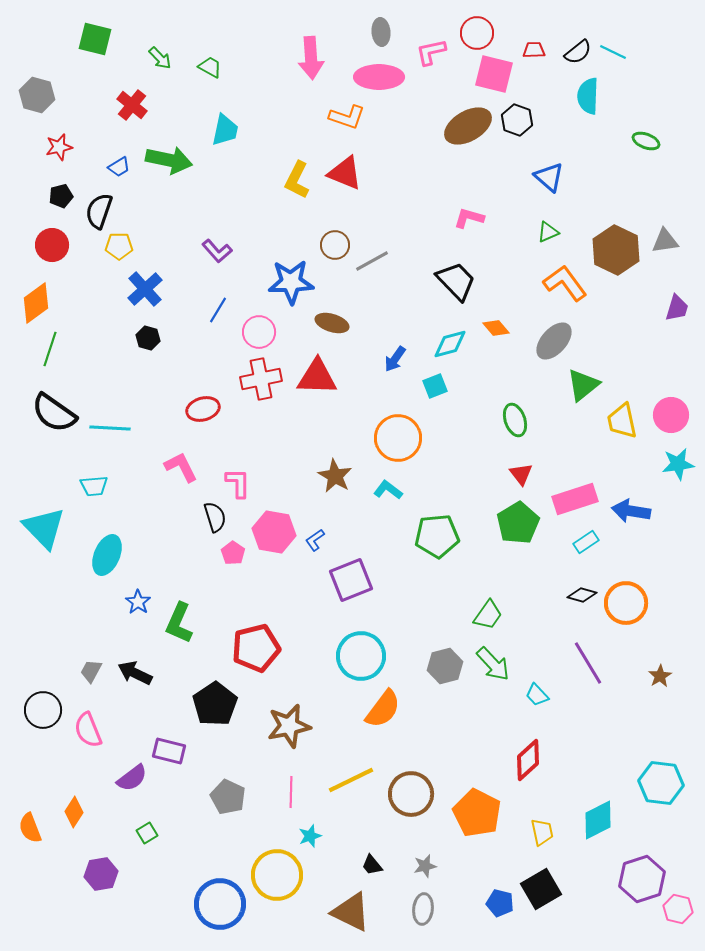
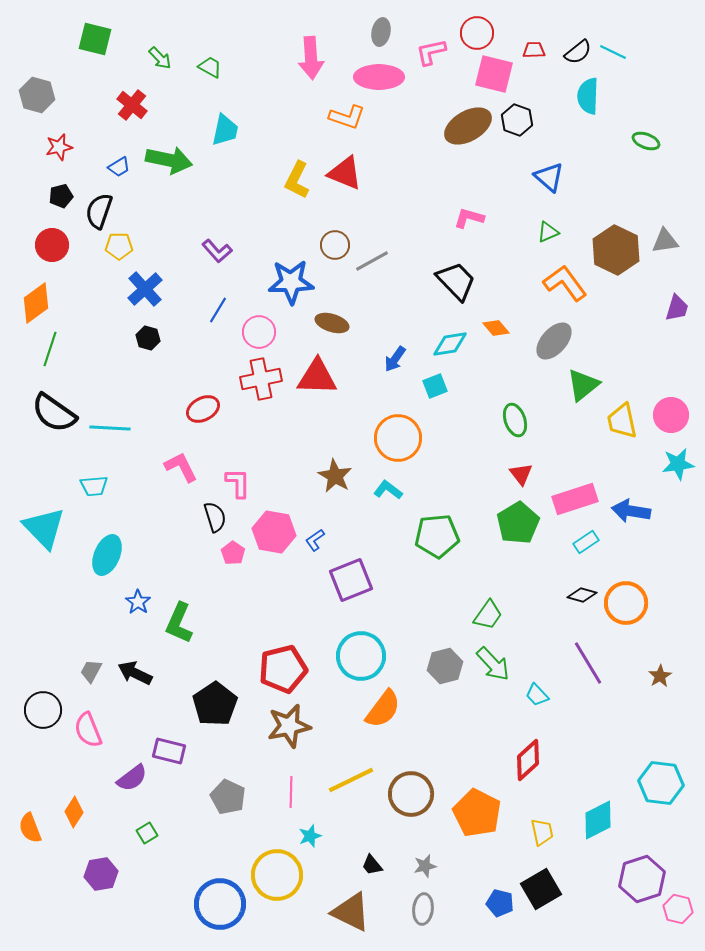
gray ellipse at (381, 32): rotated 16 degrees clockwise
cyan diamond at (450, 344): rotated 6 degrees clockwise
red ellipse at (203, 409): rotated 12 degrees counterclockwise
red pentagon at (256, 648): moved 27 px right, 21 px down
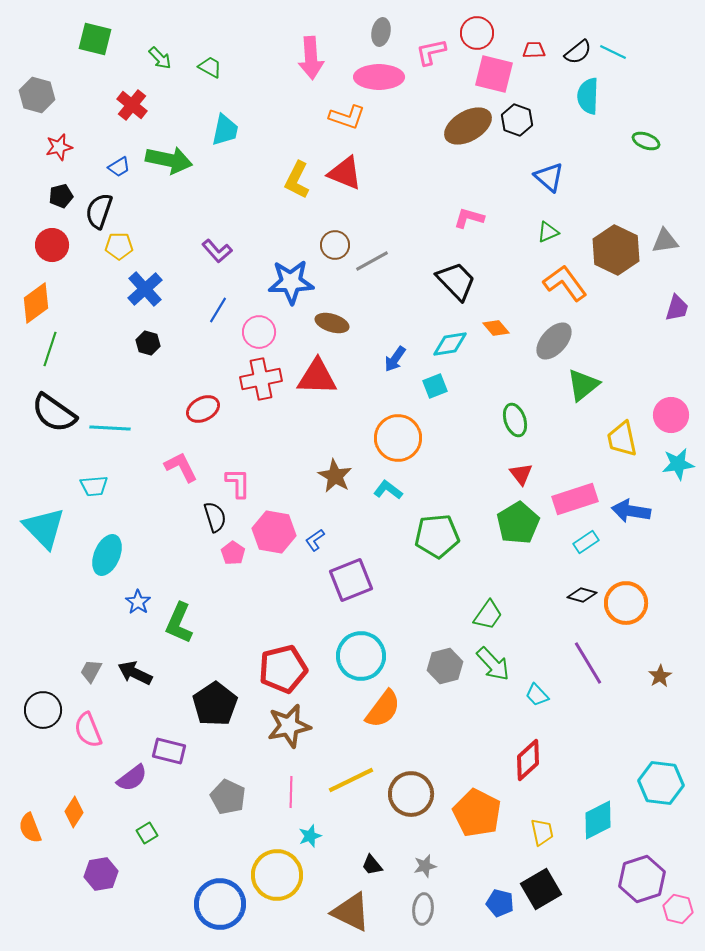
black hexagon at (148, 338): moved 5 px down
yellow trapezoid at (622, 421): moved 18 px down
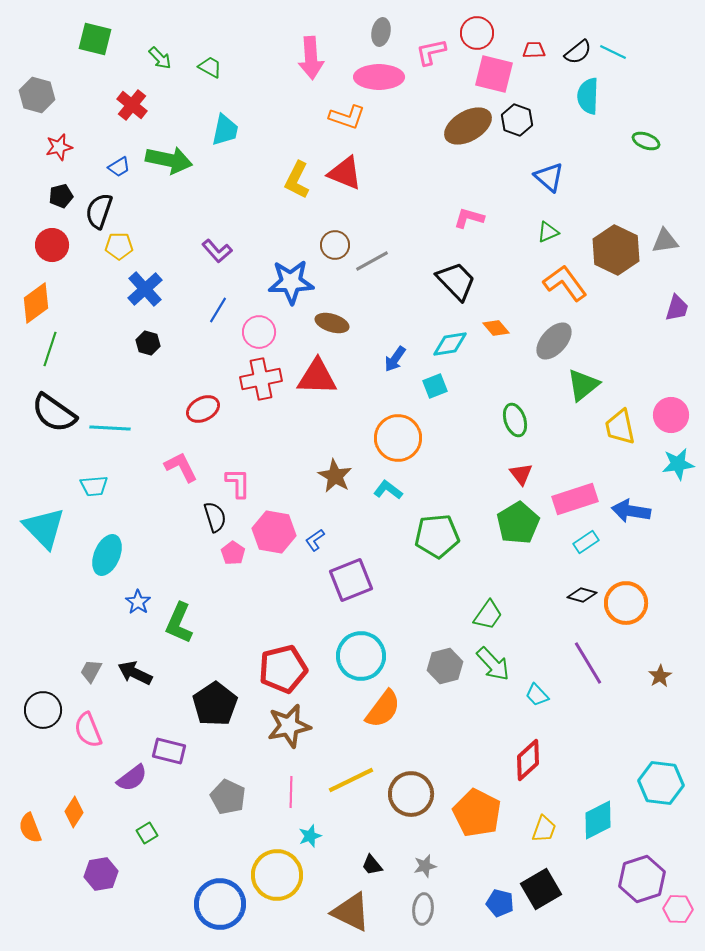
yellow trapezoid at (622, 439): moved 2 px left, 12 px up
yellow trapezoid at (542, 832): moved 2 px right, 3 px up; rotated 32 degrees clockwise
pink hexagon at (678, 909): rotated 12 degrees counterclockwise
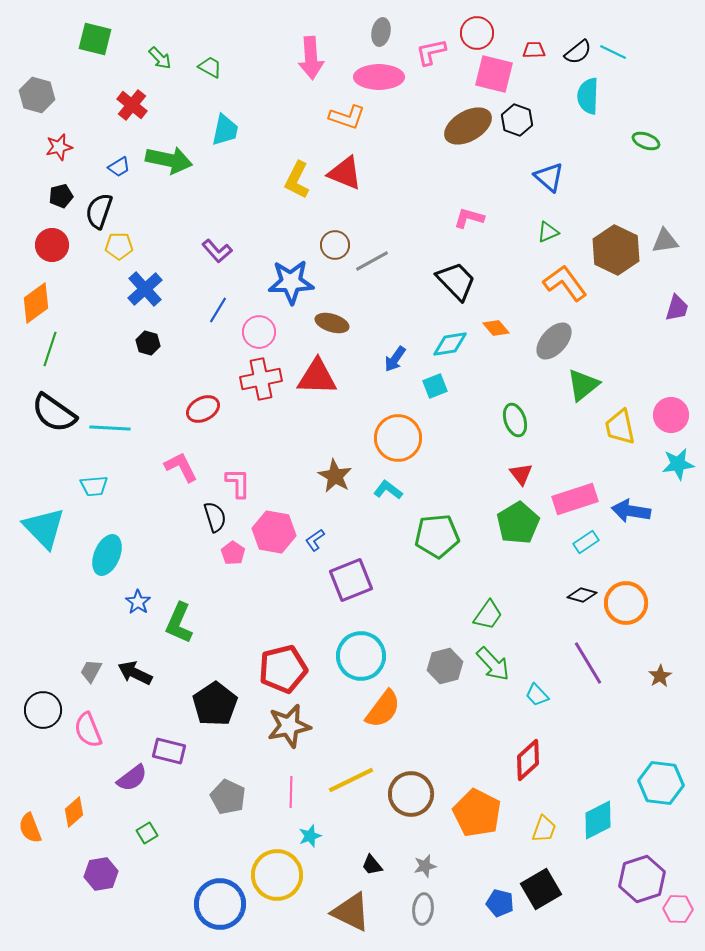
orange diamond at (74, 812): rotated 16 degrees clockwise
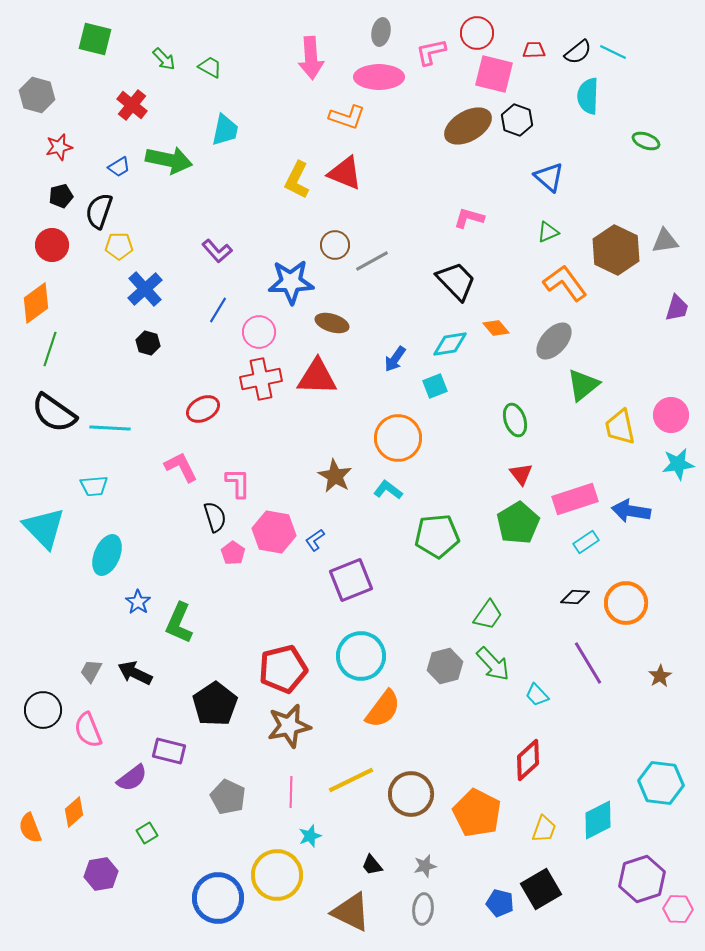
green arrow at (160, 58): moved 4 px right, 1 px down
black diamond at (582, 595): moved 7 px left, 2 px down; rotated 12 degrees counterclockwise
blue circle at (220, 904): moved 2 px left, 6 px up
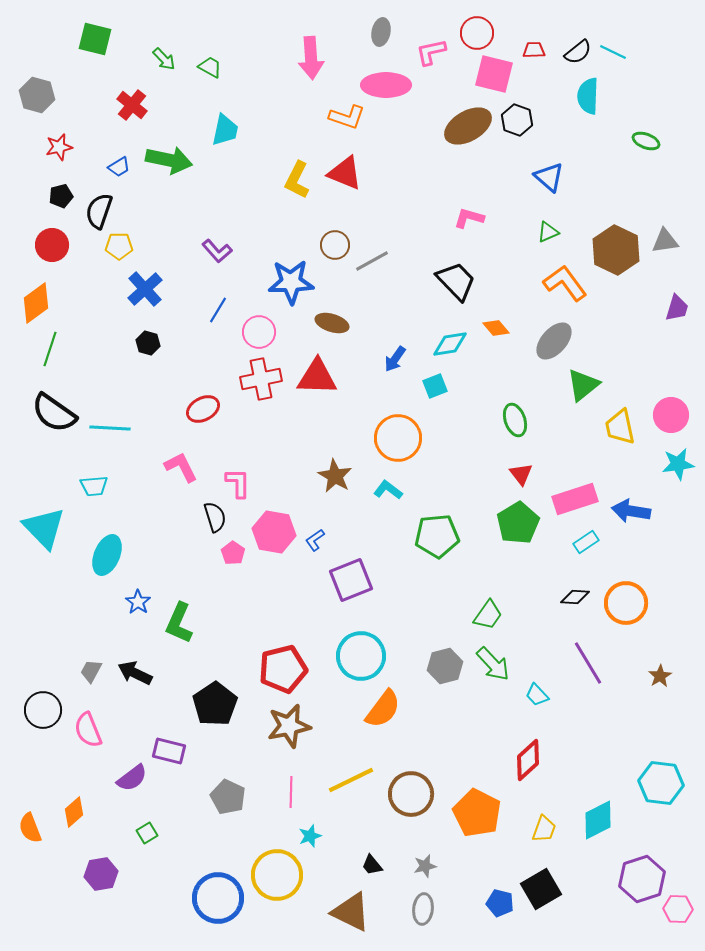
pink ellipse at (379, 77): moved 7 px right, 8 px down
